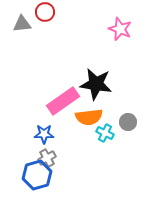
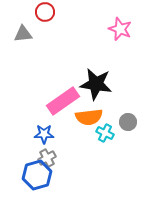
gray triangle: moved 1 px right, 10 px down
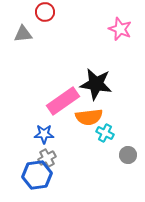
gray circle: moved 33 px down
blue hexagon: rotated 8 degrees clockwise
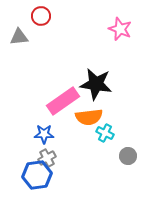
red circle: moved 4 px left, 4 px down
gray triangle: moved 4 px left, 3 px down
gray circle: moved 1 px down
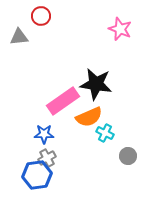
orange semicircle: rotated 16 degrees counterclockwise
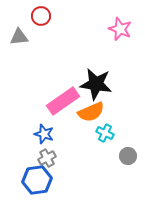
orange semicircle: moved 2 px right, 5 px up
blue star: rotated 18 degrees clockwise
blue hexagon: moved 5 px down
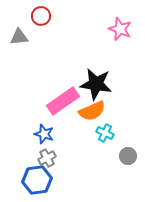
orange semicircle: moved 1 px right, 1 px up
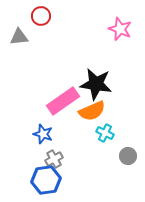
blue star: moved 1 px left
gray cross: moved 7 px right, 1 px down
blue hexagon: moved 9 px right
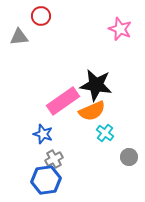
black star: moved 1 px down
cyan cross: rotated 12 degrees clockwise
gray circle: moved 1 px right, 1 px down
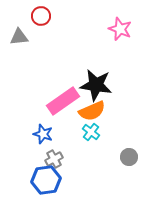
cyan cross: moved 14 px left, 1 px up
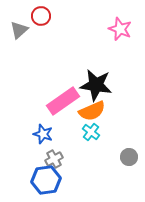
gray triangle: moved 7 px up; rotated 36 degrees counterclockwise
